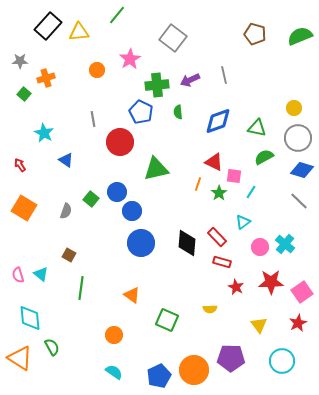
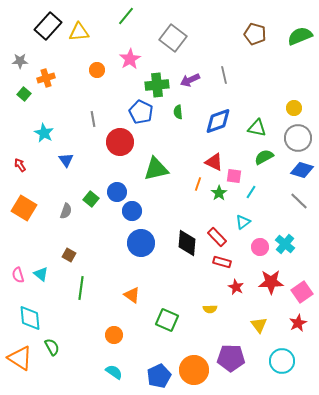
green line at (117, 15): moved 9 px right, 1 px down
blue triangle at (66, 160): rotated 21 degrees clockwise
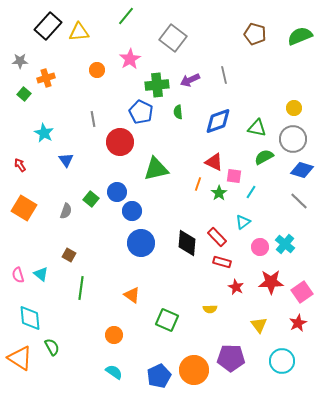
gray circle at (298, 138): moved 5 px left, 1 px down
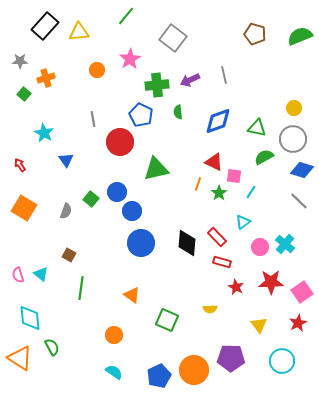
black rectangle at (48, 26): moved 3 px left
blue pentagon at (141, 112): moved 3 px down
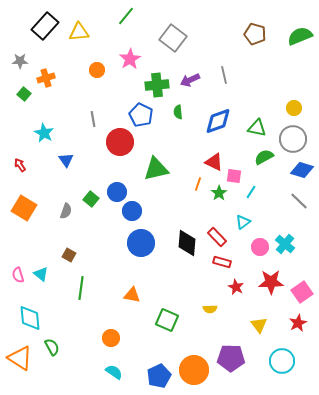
orange triangle at (132, 295): rotated 24 degrees counterclockwise
orange circle at (114, 335): moved 3 px left, 3 px down
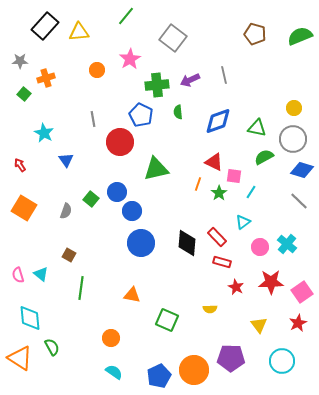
cyan cross at (285, 244): moved 2 px right
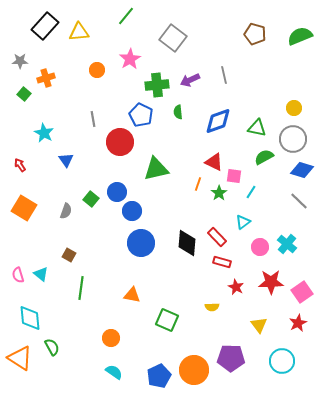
yellow semicircle at (210, 309): moved 2 px right, 2 px up
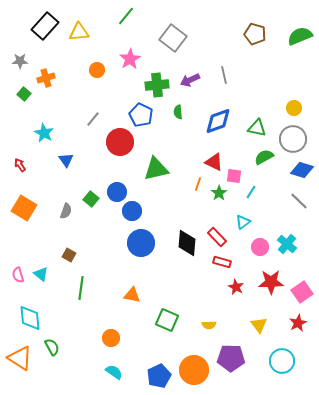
gray line at (93, 119): rotated 49 degrees clockwise
yellow semicircle at (212, 307): moved 3 px left, 18 px down
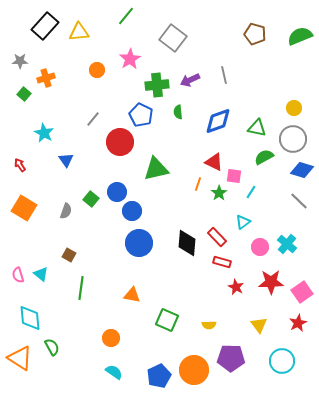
blue circle at (141, 243): moved 2 px left
